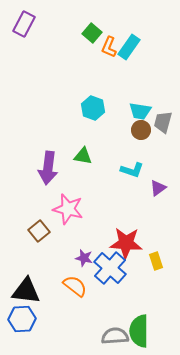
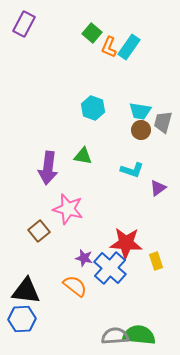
green semicircle: moved 4 px down; rotated 96 degrees clockwise
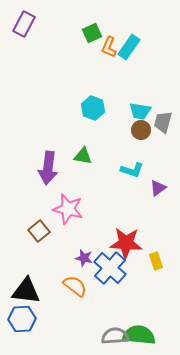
green square: rotated 24 degrees clockwise
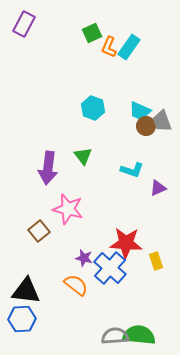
cyan trapezoid: rotated 15 degrees clockwise
gray trapezoid: moved 1 px left, 1 px up; rotated 35 degrees counterclockwise
brown circle: moved 5 px right, 4 px up
green triangle: rotated 42 degrees clockwise
purple triangle: rotated 12 degrees clockwise
orange semicircle: moved 1 px right, 1 px up
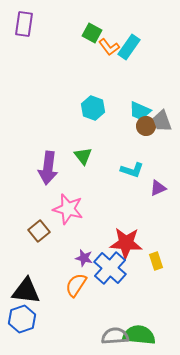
purple rectangle: rotated 20 degrees counterclockwise
green square: rotated 36 degrees counterclockwise
orange L-shape: rotated 60 degrees counterclockwise
orange semicircle: rotated 95 degrees counterclockwise
blue hexagon: rotated 16 degrees counterclockwise
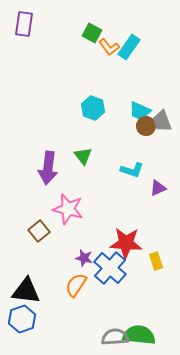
gray semicircle: moved 1 px down
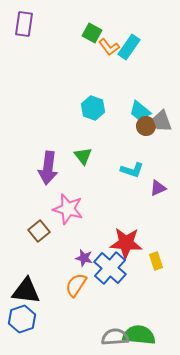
cyan trapezoid: rotated 15 degrees clockwise
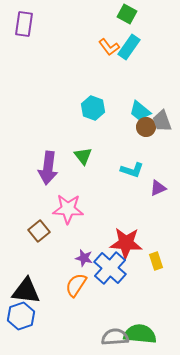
green square: moved 35 px right, 19 px up
brown circle: moved 1 px down
pink star: rotated 12 degrees counterclockwise
blue hexagon: moved 1 px left, 3 px up
green semicircle: moved 1 px right, 1 px up
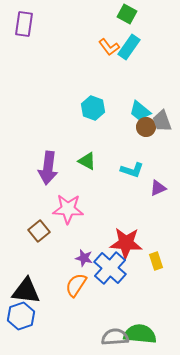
green triangle: moved 4 px right, 5 px down; rotated 24 degrees counterclockwise
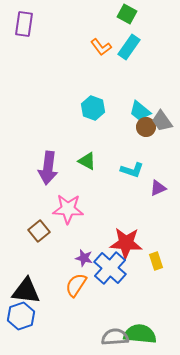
orange L-shape: moved 8 px left
gray trapezoid: rotated 15 degrees counterclockwise
